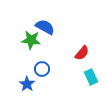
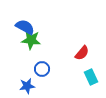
blue semicircle: moved 20 px left
blue star: moved 2 px down; rotated 28 degrees clockwise
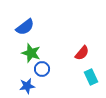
blue semicircle: rotated 114 degrees clockwise
green star: moved 13 px down; rotated 12 degrees clockwise
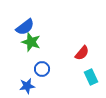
green star: moved 11 px up
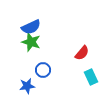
blue semicircle: moved 6 px right; rotated 12 degrees clockwise
blue circle: moved 1 px right, 1 px down
